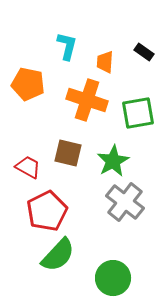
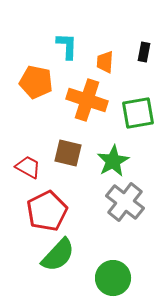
cyan L-shape: rotated 12 degrees counterclockwise
black rectangle: rotated 66 degrees clockwise
orange pentagon: moved 8 px right, 2 px up
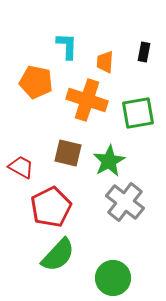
green star: moved 4 px left
red trapezoid: moved 7 px left
red pentagon: moved 4 px right, 4 px up
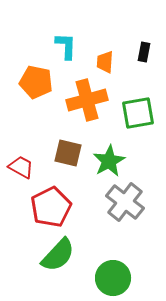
cyan L-shape: moved 1 px left
orange cross: rotated 33 degrees counterclockwise
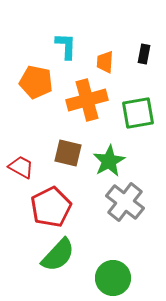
black rectangle: moved 2 px down
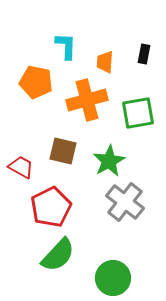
brown square: moved 5 px left, 2 px up
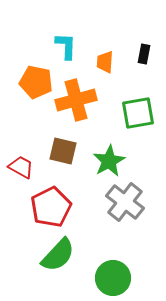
orange cross: moved 11 px left
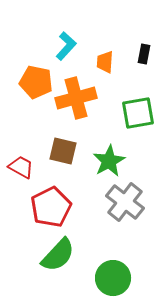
cyan L-shape: rotated 40 degrees clockwise
orange cross: moved 2 px up
